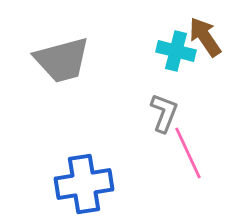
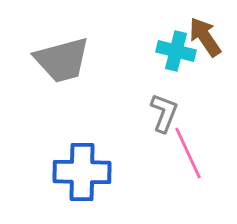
blue cross: moved 2 px left, 12 px up; rotated 10 degrees clockwise
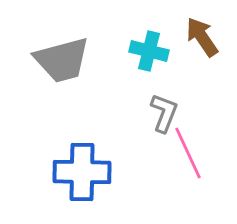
brown arrow: moved 3 px left
cyan cross: moved 27 px left
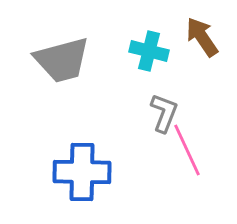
pink line: moved 1 px left, 3 px up
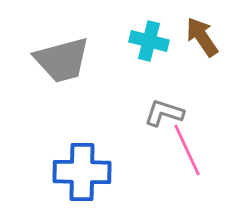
cyan cross: moved 10 px up
gray L-shape: rotated 93 degrees counterclockwise
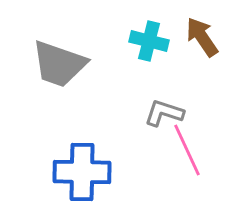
gray trapezoid: moved 3 px left, 4 px down; rotated 34 degrees clockwise
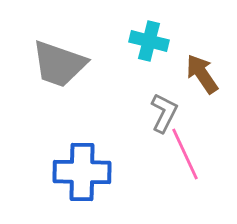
brown arrow: moved 37 px down
gray L-shape: rotated 99 degrees clockwise
pink line: moved 2 px left, 4 px down
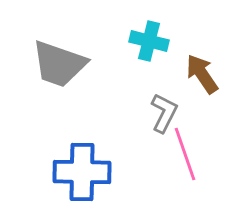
pink line: rotated 6 degrees clockwise
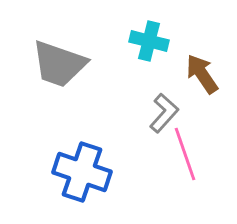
gray L-shape: rotated 15 degrees clockwise
blue cross: rotated 18 degrees clockwise
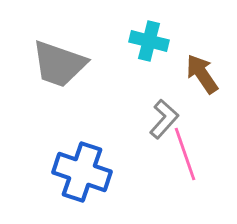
gray L-shape: moved 6 px down
